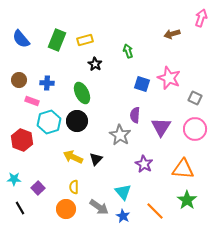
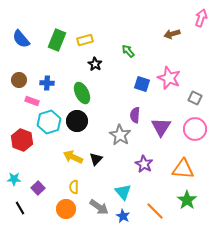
green arrow: rotated 24 degrees counterclockwise
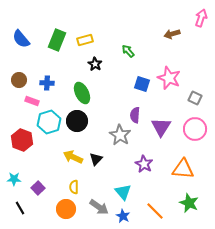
green star: moved 2 px right, 3 px down; rotated 12 degrees counterclockwise
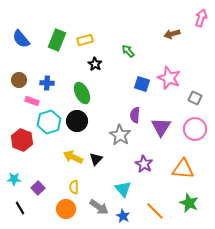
cyan triangle: moved 3 px up
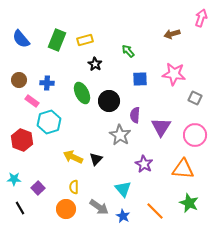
pink star: moved 5 px right, 4 px up; rotated 15 degrees counterclockwise
blue square: moved 2 px left, 5 px up; rotated 21 degrees counterclockwise
pink rectangle: rotated 16 degrees clockwise
black circle: moved 32 px right, 20 px up
pink circle: moved 6 px down
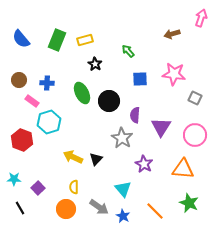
gray star: moved 2 px right, 3 px down
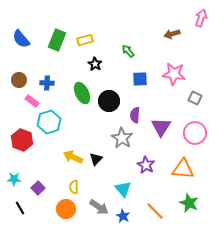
pink circle: moved 2 px up
purple star: moved 2 px right, 1 px down
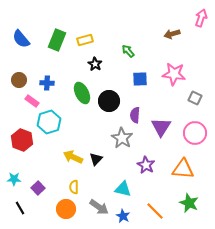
cyan triangle: rotated 36 degrees counterclockwise
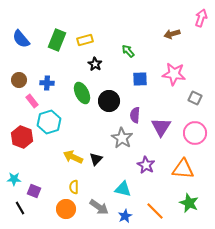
pink rectangle: rotated 16 degrees clockwise
red hexagon: moved 3 px up
purple square: moved 4 px left, 3 px down; rotated 24 degrees counterclockwise
blue star: moved 2 px right; rotated 16 degrees clockwise
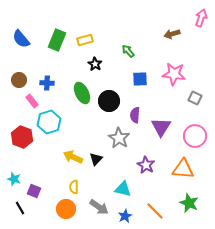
pink circle: moved 3 px down
gray star: moved 3 px left
cyan star: rotated 16 degrees clockwise
